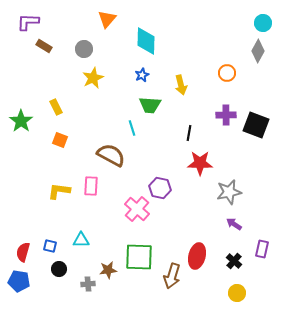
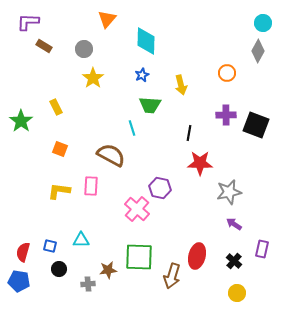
yellow star: rotated 10 degrees counterclockwise
orange square: moved 9 px down
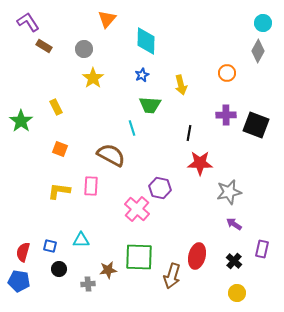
purple L-shape: rotated 55 degrees clockwise
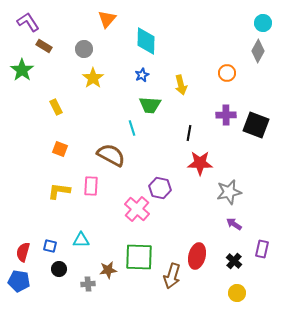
green star: moved 1 px right, 51 px up
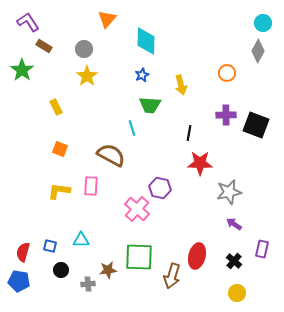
yellow star: moved 6 px left, 2 px up
black circle: moved 2 px right, 1 px down
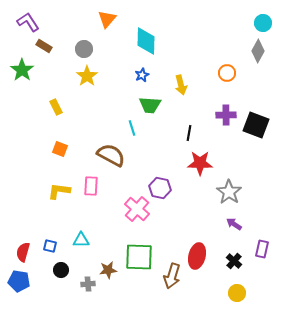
gray star: rotated 25 degrees counterclockwise
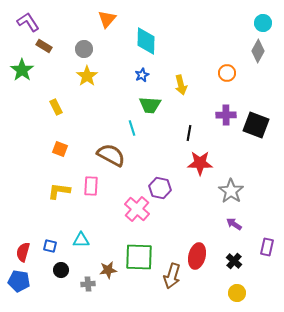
gray star: moved 2 px right, 1 px up
purple rectangle: moved 5 px right, 2 px up
